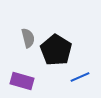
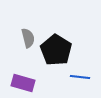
blue line: rotated 30 degrees clockwise
purple rectangle: moved 1 px right, 2 px down
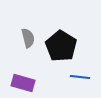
black pentagon: moved 5 px right, 4 px up
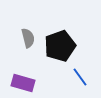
black pentagon: moved 1 px left; rotated 20 degrees clockwise
blue line: rotated 48 degrees clockwise
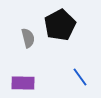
black pentagon: moved 21 px up; rotated 8 degrees counterclockwise
purple rectangle: rotated 15 degrees counterclockwise
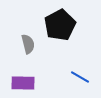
gray semicircle: moved 6 px down
blue line: rotated 24 degrees counterclockwise
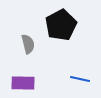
black pentagon: moved 1 px right
blue line: moved 2 px down; rotated 18 degrees counterclockwise
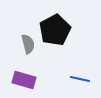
black pentagon: moved 6 px left, 5 px down
purple rectangle: moved 1 px right, 3 px up; rotated 15 degrees clockwise
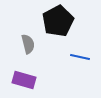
black pentagon: moved 3 px right, 9 px up
blue line: moved 22 px up
